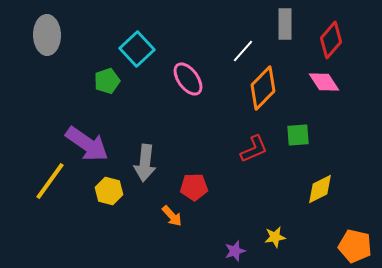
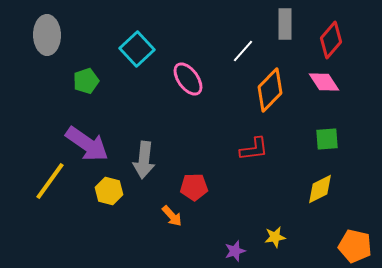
green pentagon: moved 21 px left
orange diamond: moved 7 px right, 2 px down
green square: moved 29 px right, 4 px down
red L-shape: rotated 16 degrees clockwise
gray arrow: moved 1 px left, 3 px up
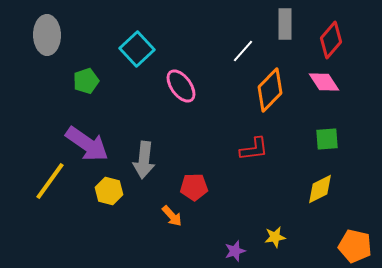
pink ellipse: moved 7 px left, 7 px down
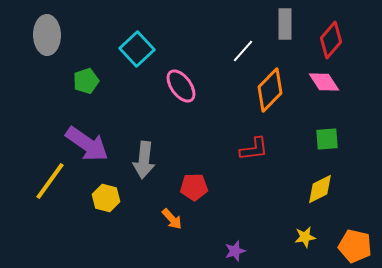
yellow hexagon: moved 3 px left, 7 px down
orange arrow: moved 3 px down
yellow star: moved 30 px right
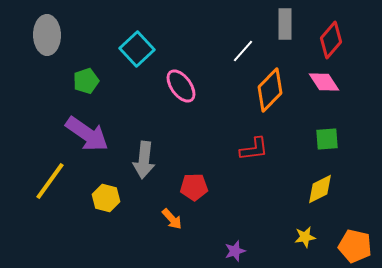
purple arrow: moved 10 px up
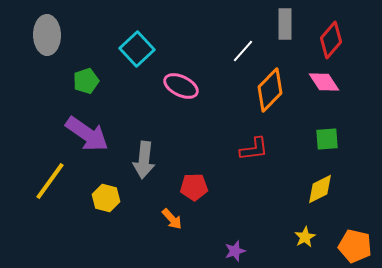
pink ellipse: rotated 28 degrees counterclockwise
yellow star: rotated 20 degrees counterclockwise
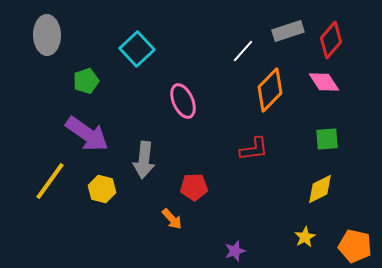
gray rectangle: moved 3 px right, 7 px down; rotated 72 degrees clockwise
pink ellipse: moved 2 px right, 15 px down; rotated 40 degrees clockwise
yellow hexagon: moved 4 px left, 9 px up
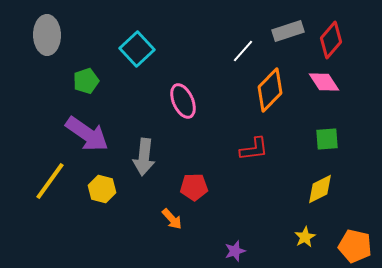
gray arrow: moved 3 px up
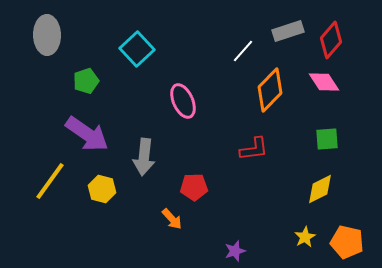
orange pentagon: moved 8 px left, 4 px up
